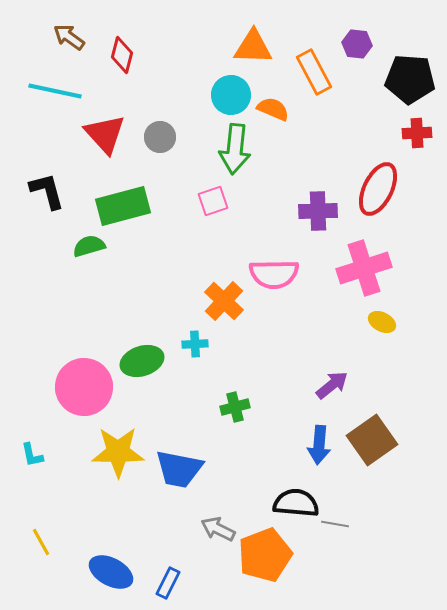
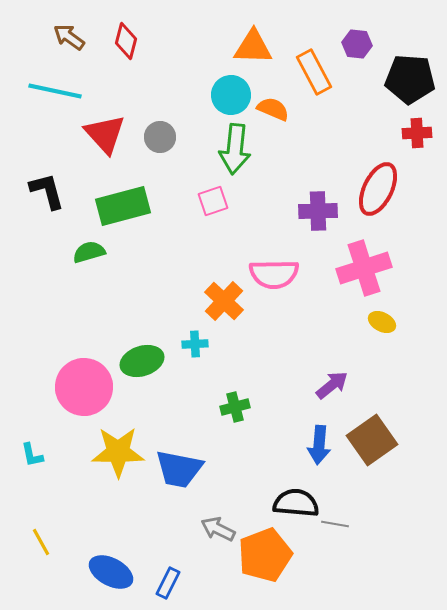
red diamond: moved 4 px right, 14 px up
green semicircle: moved 6 px down
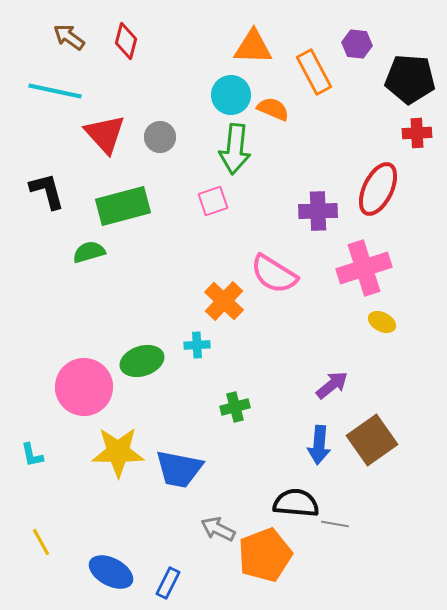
pink semicircle: rotated 33 degrees clockwise
cyan cross: moved 2 px right, 1 px down
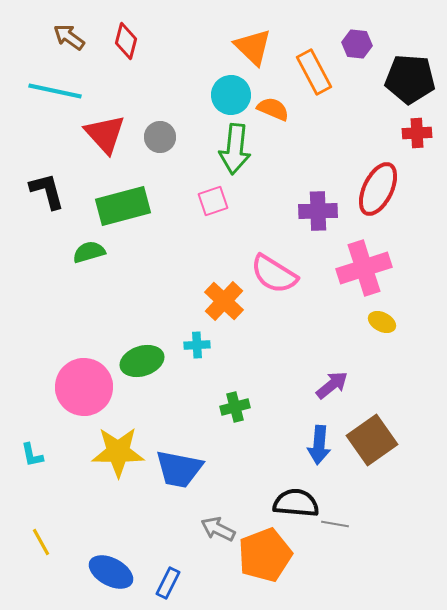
orange triangle: rotated 42 degrees clockwise
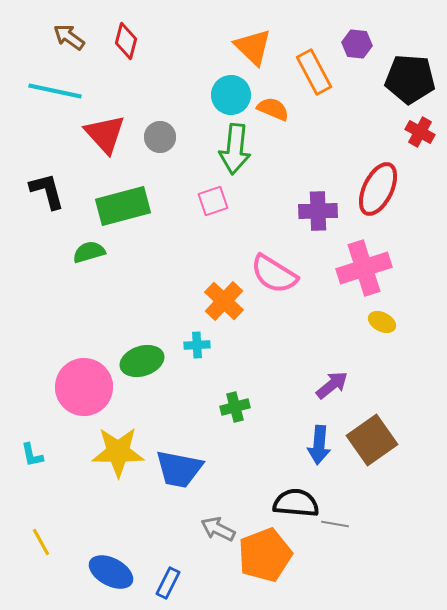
red cross: moved 3 px right, 1 px up; rotated 32 degrees clockwise
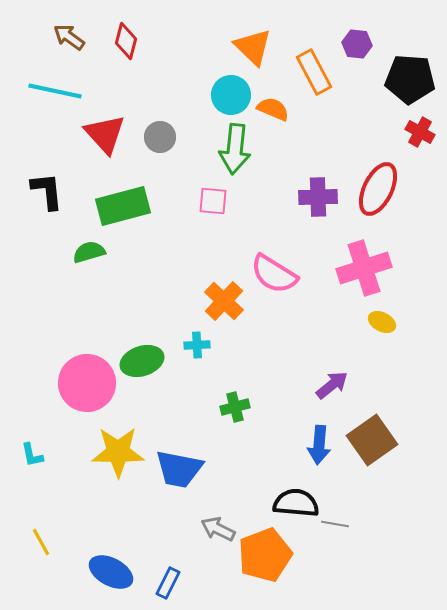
black L-shape: rotated 9 degrees clockwise
pink square: rotated 24 degrees clockwise
purple cross: moved 14 px up
pink circle: moved 3 px right, 4 px up
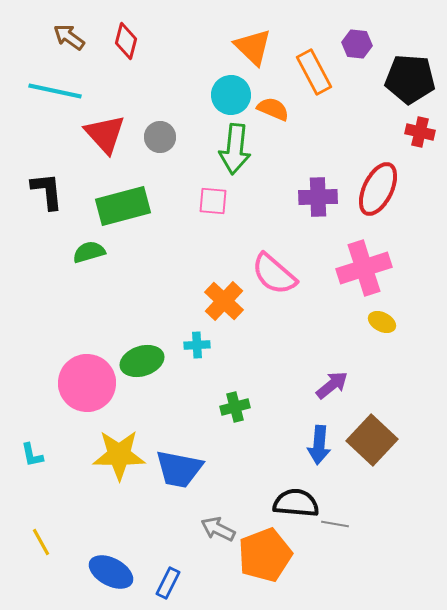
red cross: rotated 16 degrees counterclockwise
pink semicircle: rotated 9 degrees clockwise
brown square: rotated 12 degrees counterclockwise
yellow star: moved 1 px right, 3 px down
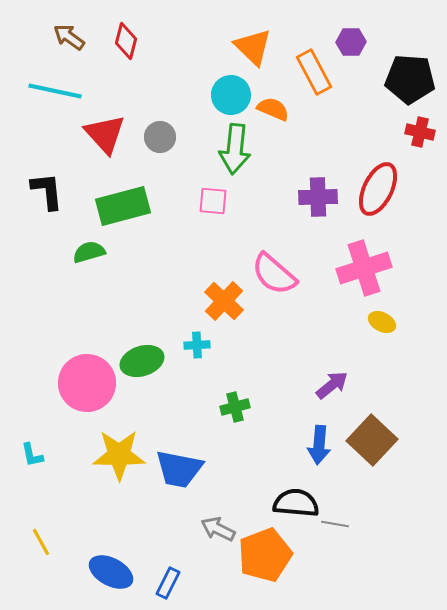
purple hexagon: moved 6 px left, 2 px up; rotated 8 degrees counterclockwise
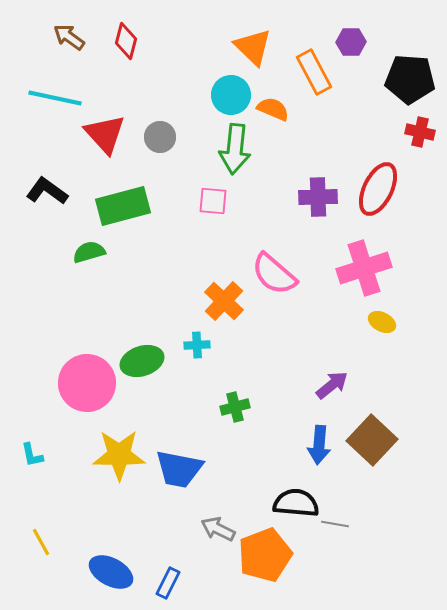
cyan line: moved 7 px down
black L-shape: rotated 48 degrees counterclockwise
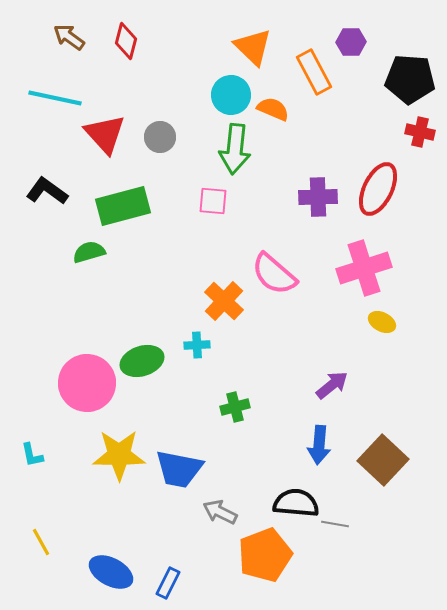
brown square: moved 11 px right, 20 px down
gray arrow: moved 2 px right, 17 px up
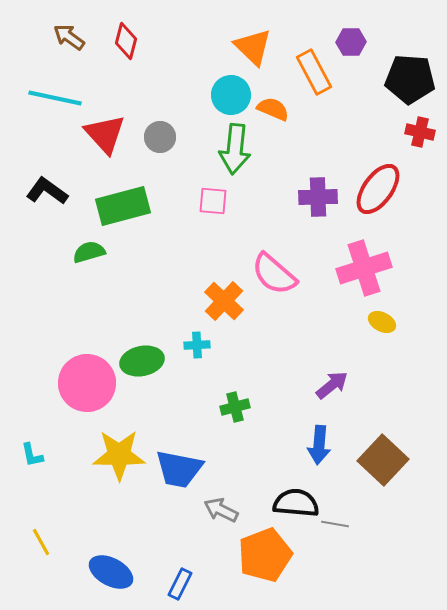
red ellipse: rotated 10 degrees clockwise
green ellipse: rotated 6 degrees clockwise
gray arrow: moved 1 px right, 2 px up
blue rectangle: moved 12 px right, 1 px down
